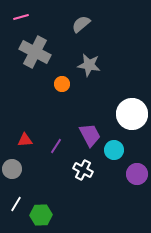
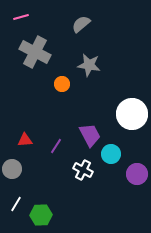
cyan circle: moved 3 px left, 4 px down
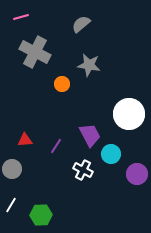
white circle: moved 3 px left
white line: moved 5 px left, 1 px down
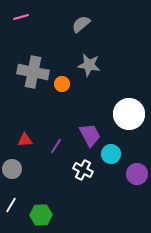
gray cross: moved 2 px left, 20 px down; rotated 16 degrees counterclockwise
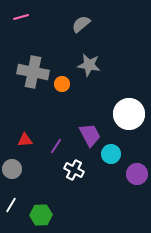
white cross: moved 9 px left
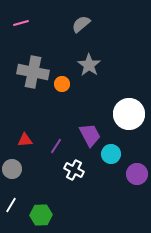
pink line: moved 6 px down
gray star: rotated 25 degrees clockwise
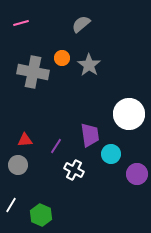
orange circle: moved 26 px up
purple trapezoid: rotated 20 degrees clockwise
gray circle: moved 6 px right, 4 px up
green hexagon: rotated 25 degrees clockwise
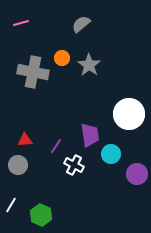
white cross: moved 5 px up
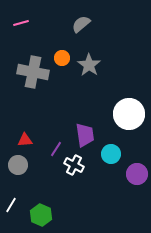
purple trapezoid: moved 5 px left
purple line: moved 3 px down
